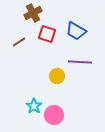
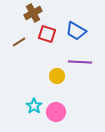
pink circle: moved 2 px right, 3 px up
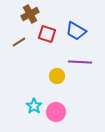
brown cross: moved 3 px left, 1 px down
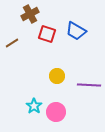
brown line: moved 7 px left, 1 px down
purple line: moved 9 px right, 23 px down
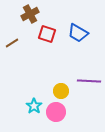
blue trapezoid: moved 2 px right, 2 px down
yellow circle: moved 4 px right, 15 px down
purple line: moved 4 px up
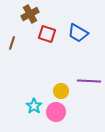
brown line: rotated 40 degrees counterclockwise
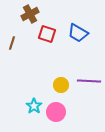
yellow circle: moved 6 px up
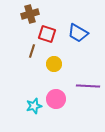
brown cross: rotated 12 degrees clockwise
brown line: moved 20 px right, 8 px down
purple line: moved 1 px left, 5 px down
yellow circle: moved 7 px left, 21 px up
cyan star: rotated 21 degrees clockwise
pink circle: moved 13 px up
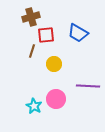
brown cross: moved 1 px right, 3 px down
red square: moved 1 px left, 1 px down; rotated 24 degrees counterclockwise
cyan star: rotated 28 degrees counterclockwise
